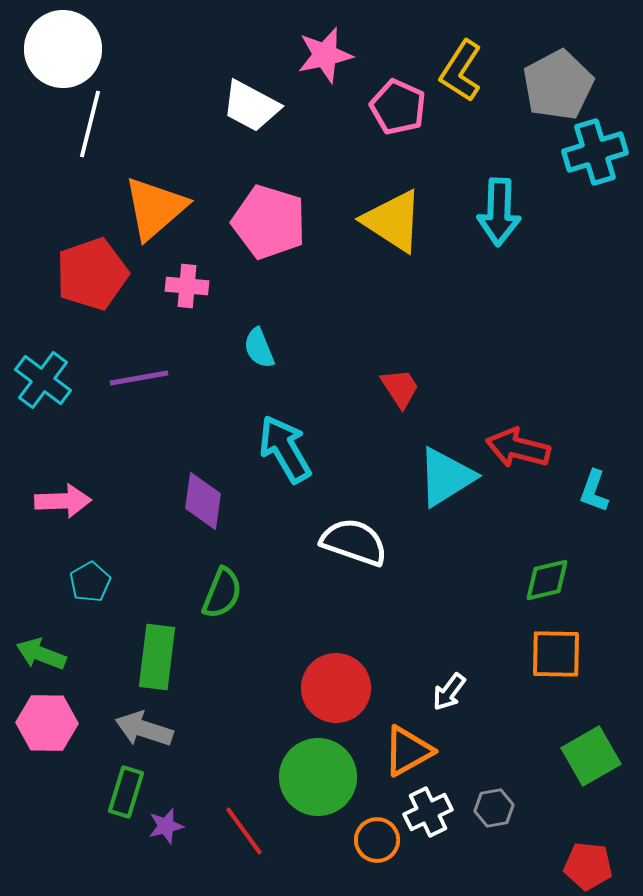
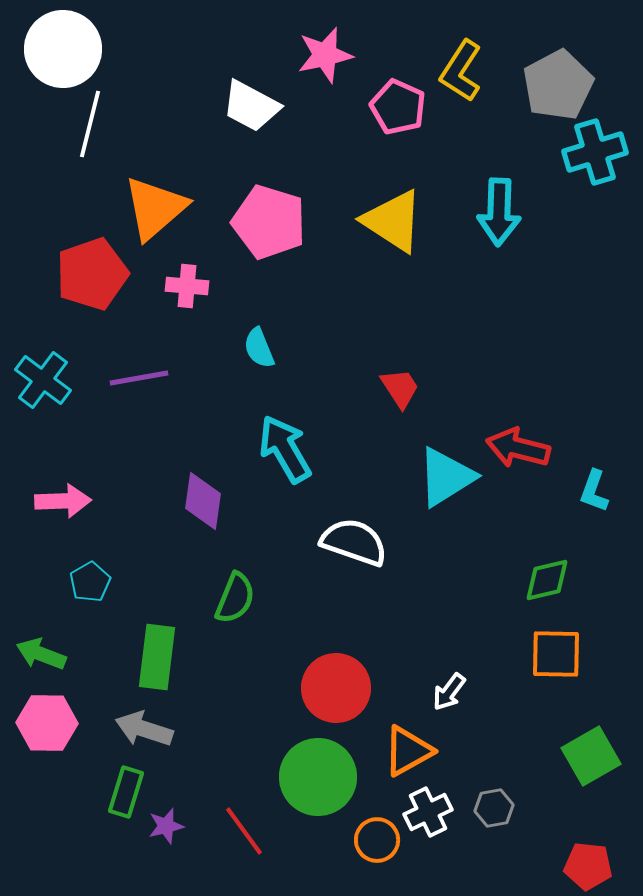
green semicircle at (222, 593): moved 13 px right, 5 px down
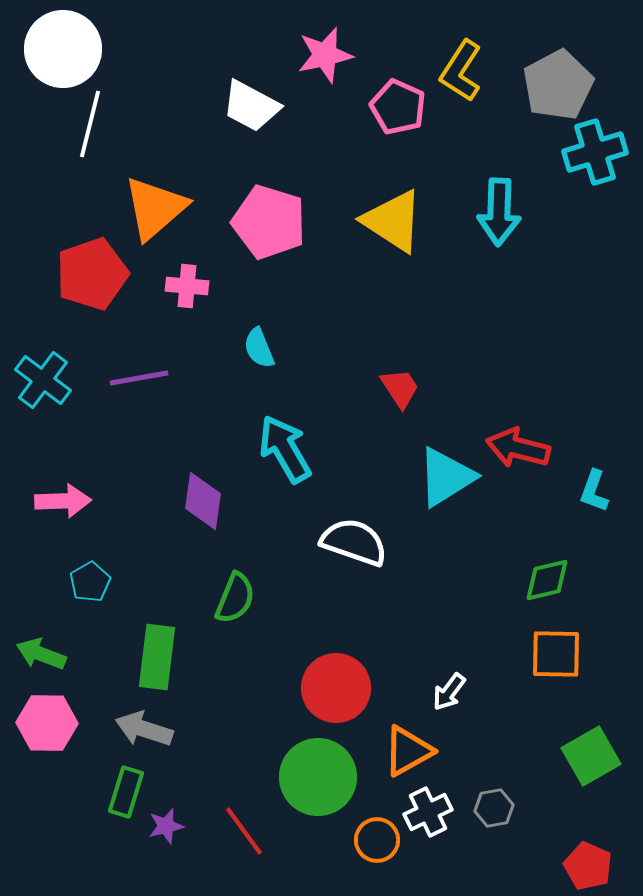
red pentagon at (588, 866): rotated 18 degrees clockwise
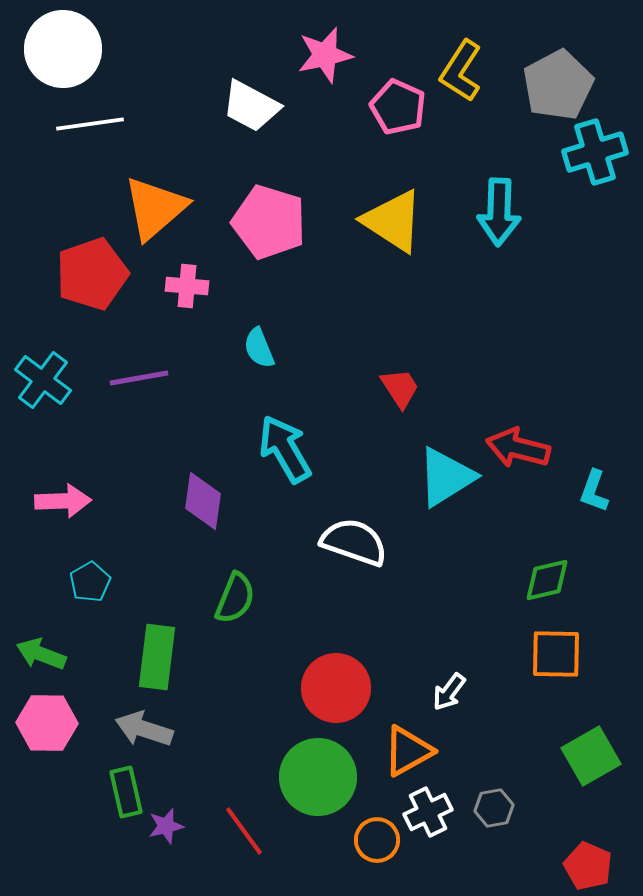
white line at (90, 124): rotated 68 degrees clockwise
green rectangle at (126, 792): rotated 30 degrees counterclockwise
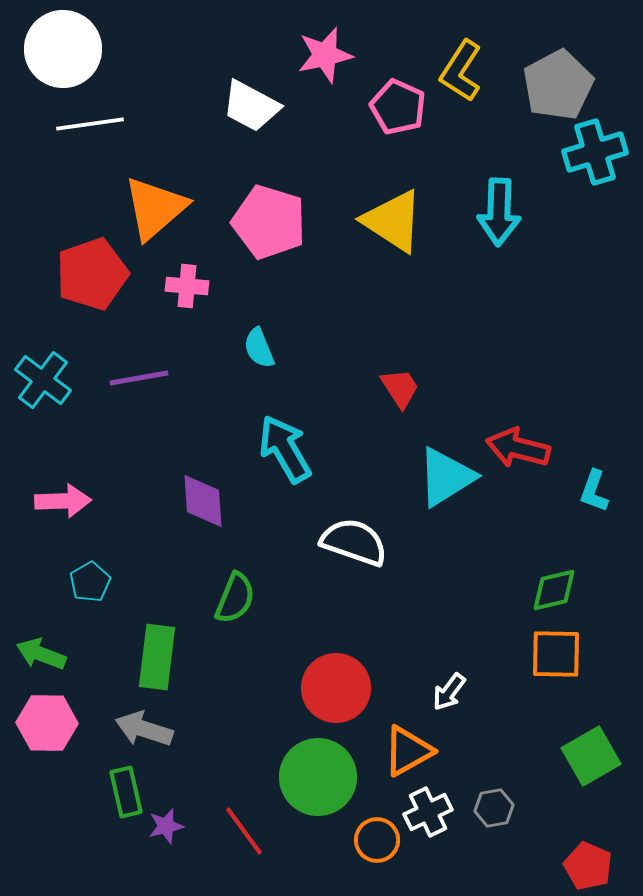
purple diamond at (203, 501): rotated 12 degrees counterclockwise
green diamond at (547, 580): moved 7 px right, 10 px down
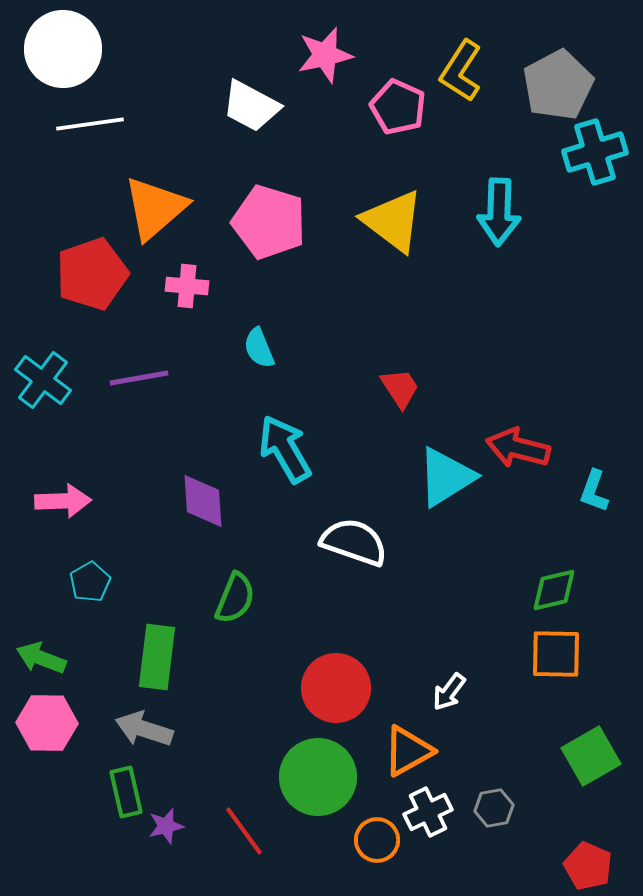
yellow triangle at (393, 221): rotated 4 degrees clockwise
green arrow at (41, 654): moved 4 px down
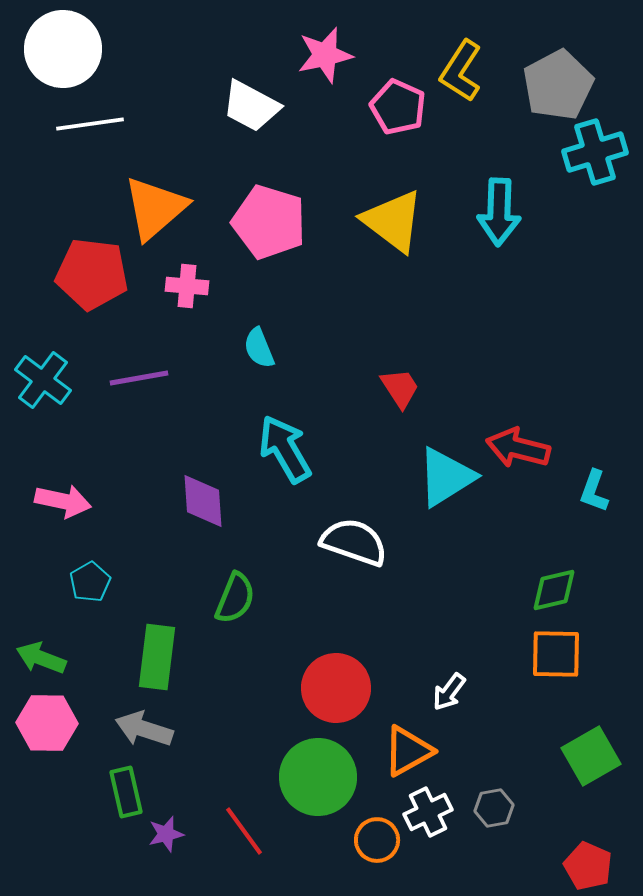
red pentagon at (92, 274): rotated 26 degrees clockwise
pink arrow at (63, 501): rotated 14 degrees clockwise
purple star at (166, 826): moved 8 px down
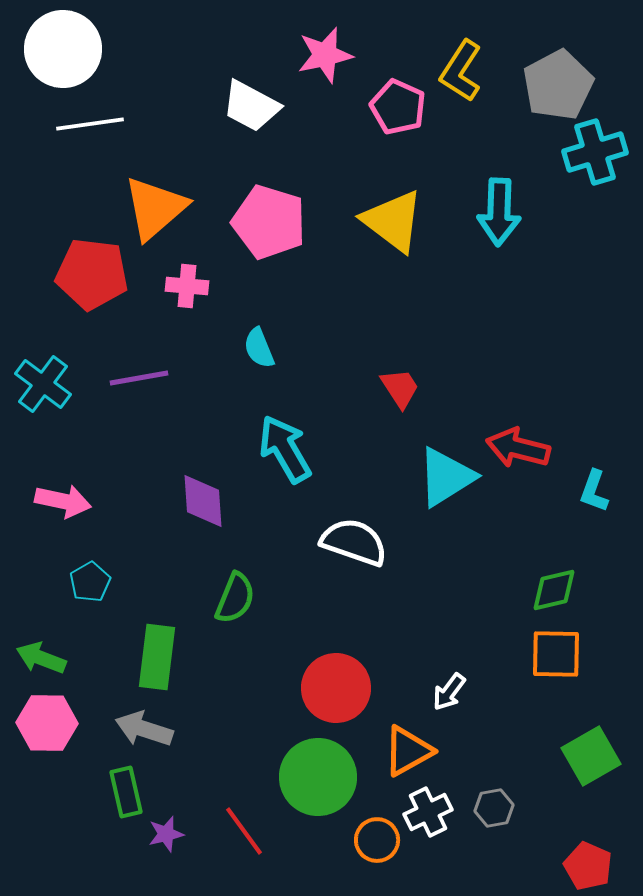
cyan cross at (43, 380): moved 4 px down
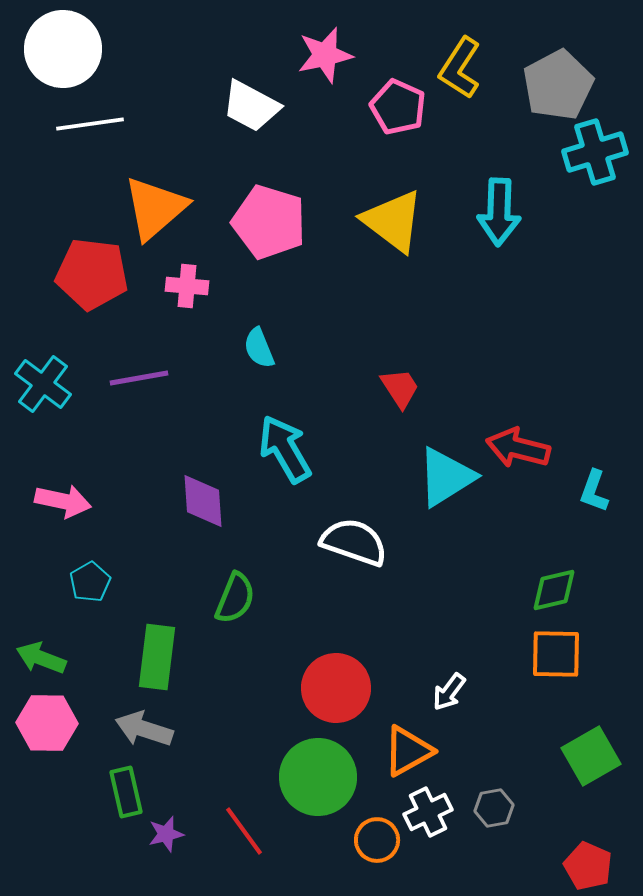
yellow L-shape at (461, 71): moved 1 px left, 3 px up
